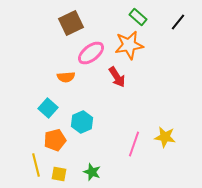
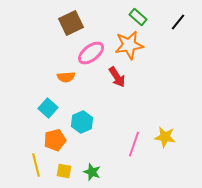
yellow square: moved 5 px right, 3 px up
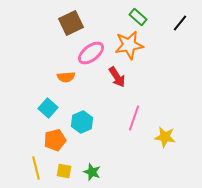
black line: moved 2 px right, 1 px down
pink line: moved 26 px up
yellow line: moved 3 px down
